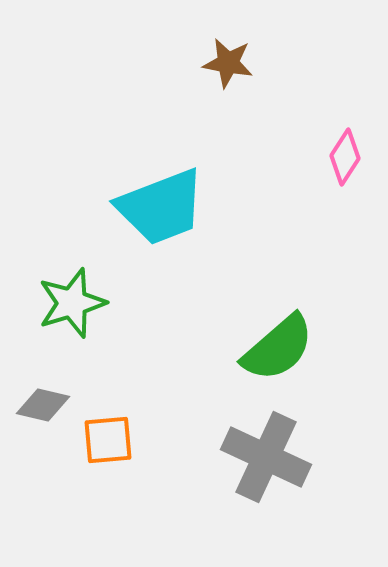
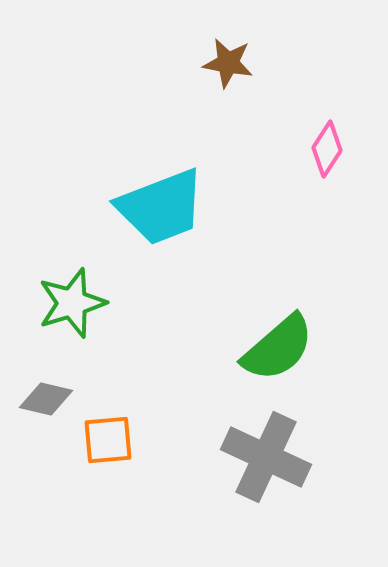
pink diamond: moved 18 px left, 8 px up
gray diamond: moved 3 px right, 6 px up
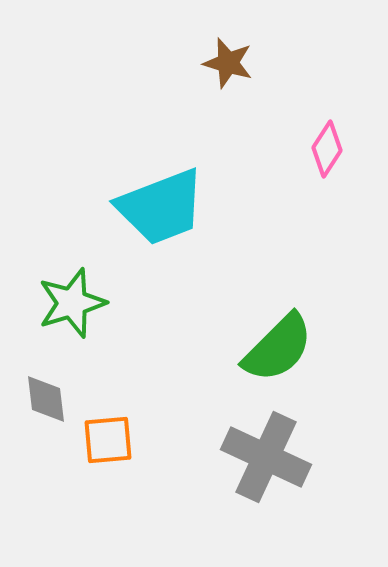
brown star: rotated 6 degrees clockwise
green semicircle: rotated 4 degrees counterclockwise
gray diamond: rotated 70 degrees clockwise
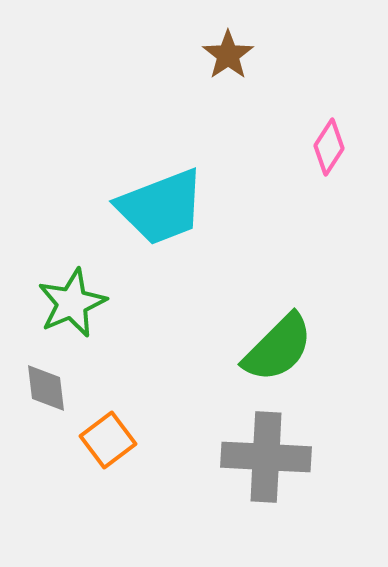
brown star: moved 8 px up; rotated 21 degrees clockwise
pink diamond: moved 2 px right, 2 px up
green star: rotated 6 degrees counterclockwise
gray diamond: moved 11 px up
orange square: rotated 32 degrees counterclockwise
gray cross: rotated 22 degrees counterclockwise
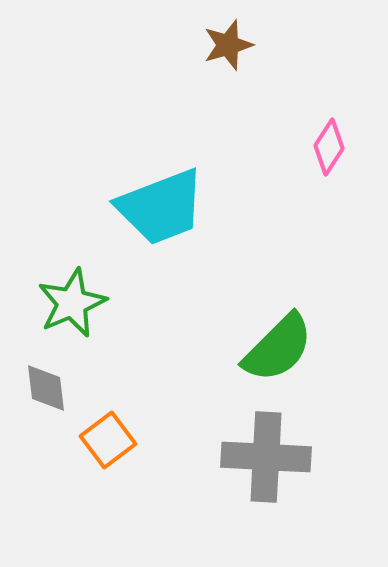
brown star: moved 10 px up; rotated 18 degrees clockwise
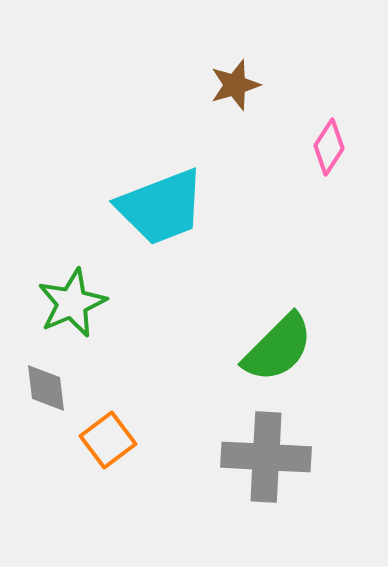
brown star: moved 7 px right, 40 px down
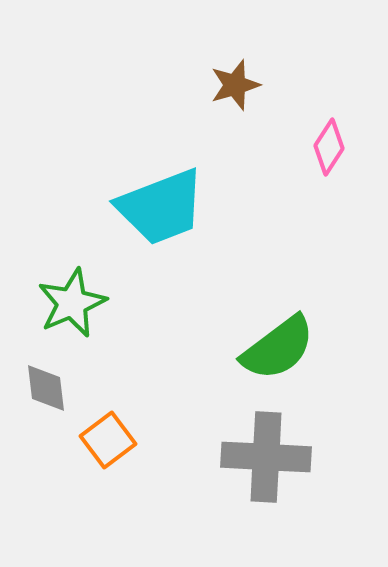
green semicircle: rotated 8 degrees clockwise
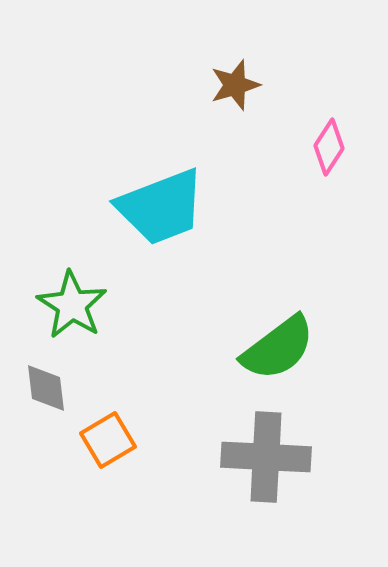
green star: moved 2 px down; rotated 16 degrees counterclockwise
orange square: rotated 6 degrees clockwise
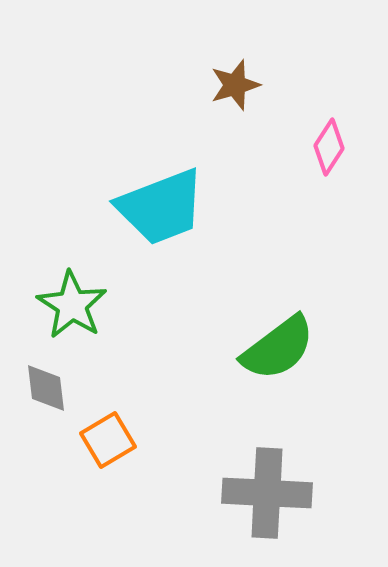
gray cross: moved 1 px right, 36 px down
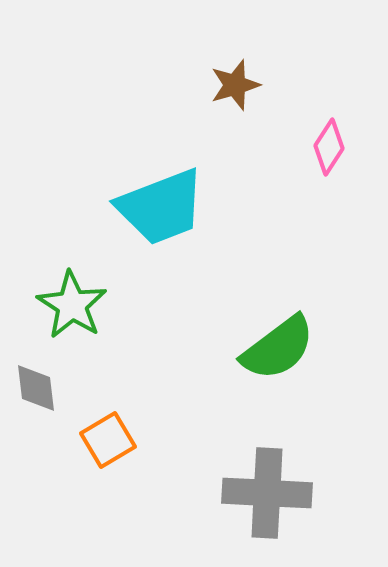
gray diamond: moved 10 px left
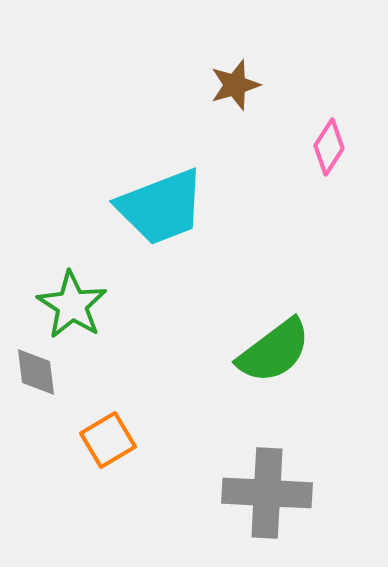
green semicircle: moved 4 px left, 3 px down
gray diamond: moved 16 px up
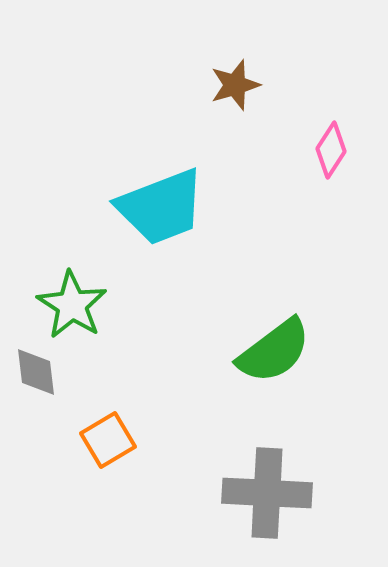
pink diamond: moved 2 px right, 3 px down
